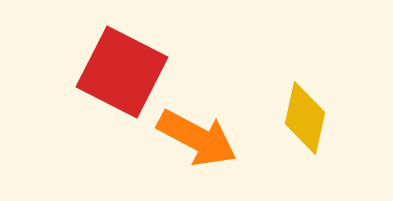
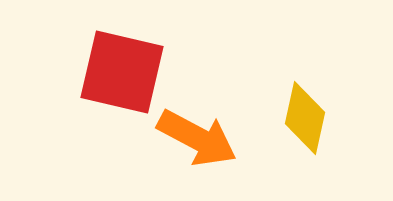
red square: rotated 14 degrees counterclockwise
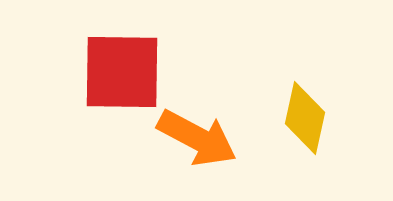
red square: rotated 12 degrees counterclockwise
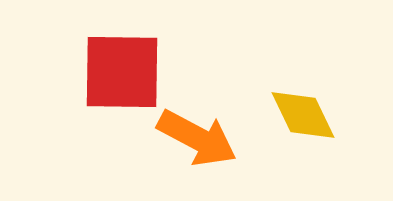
yellow diamond: moved 2 px left, 3 px up; rotated 38 degrees counterclockwise
